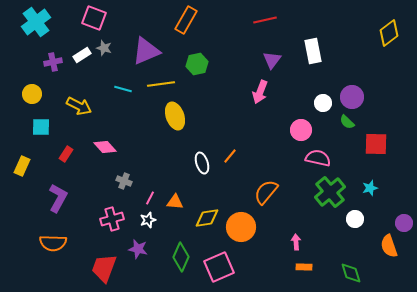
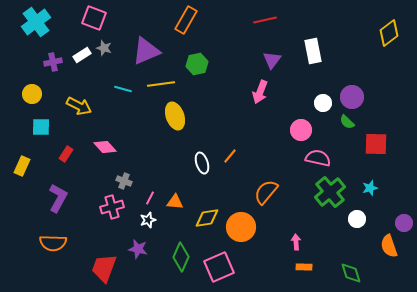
pink cross at (112, 219): moved 12 px up
white circle at (355, 219): moved 2 px right
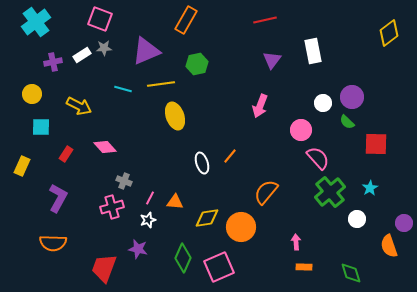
pink square at (94, 18): moved 6 px right, 1 px down
gray star at (104, 48): rotated 21 degrees counterclockwise
pink arrow at (260, 92): moved 14 px down
pink semicircle at (318, 158): rotated 35 degrees clockwise
cyan star at (370, 188): rotated 14 degrees counterclockwise
green diamond at (181, 257): moved 2 px right, 1 px down
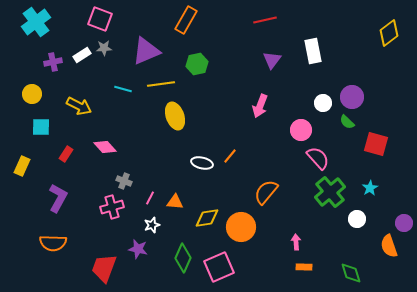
red square at (376, 144): rotated 15 degrees clockwise
white ellipse at (202, 163): rotated 60 degrees counterclockwise
white star at (148, 220): moved 4 px right, 5 px down
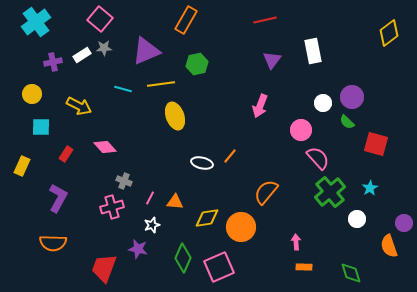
pink square at (100, 19): rotated 20 degrees clockwise
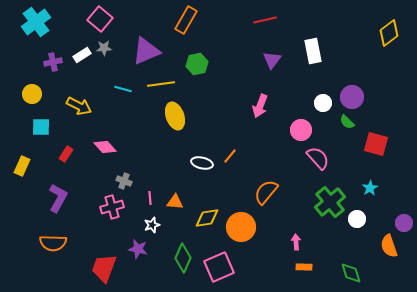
green cross at (330, 192): moved 10 px down
pink line at (150, 198): rotated 32 degrees counterclockwise
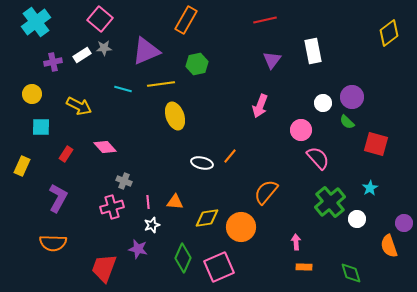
pink line at (150, 198): moved 2 px left, 4 px down
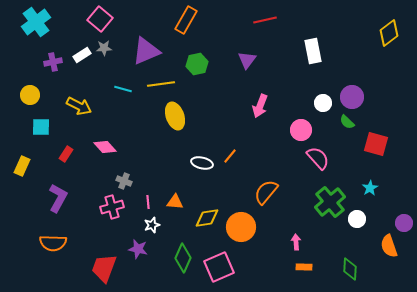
purple triangle at (272, 60): moved 25 px left
yellow circle at (32, 94): moved 2 px left, 1 px down
green diamond at (351, 273): moved 1 px left, 4 px up; rotated 20 degrees clockwise
